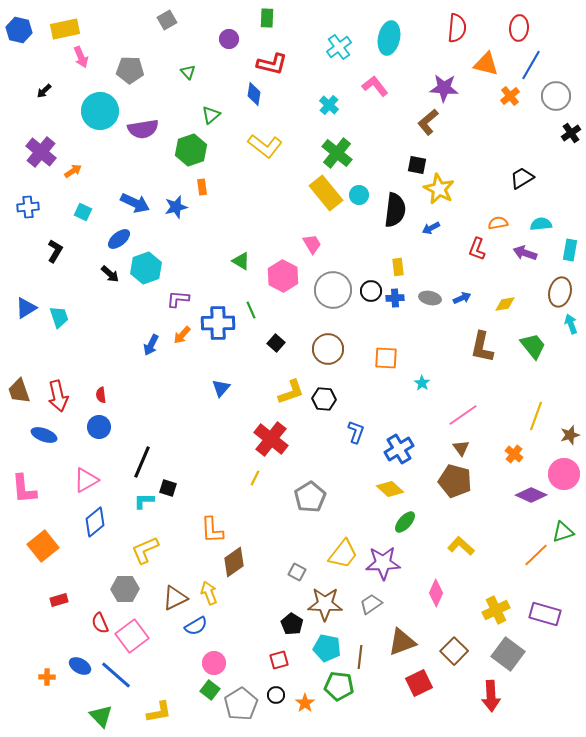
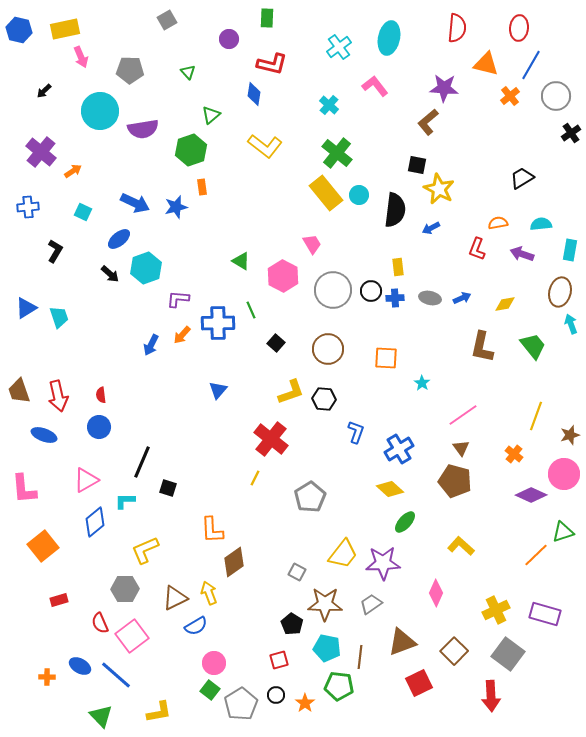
purple arrow at (525, 253): moved 3 px left, 1 px down
blue triangle at (221, 388): moved 3 px left, 2 px down
cyan L-shape at (144, 501): moved 19 px left
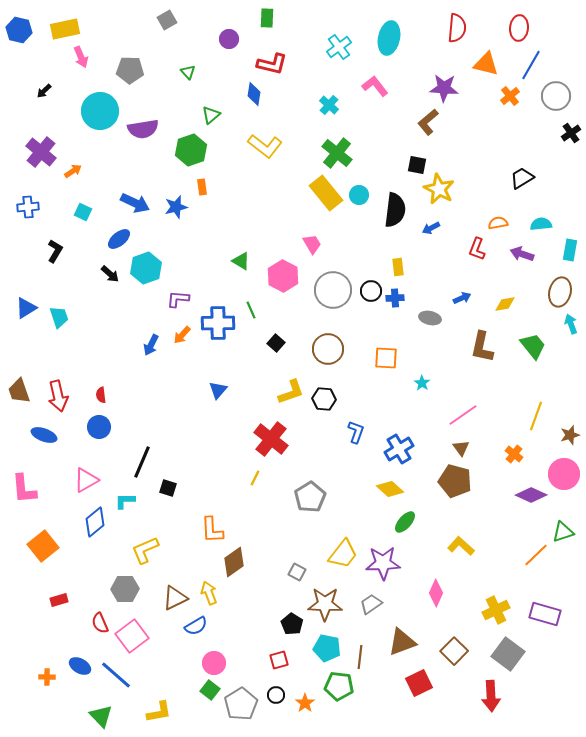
gray ellipse at (430, 298): moved 20 px down
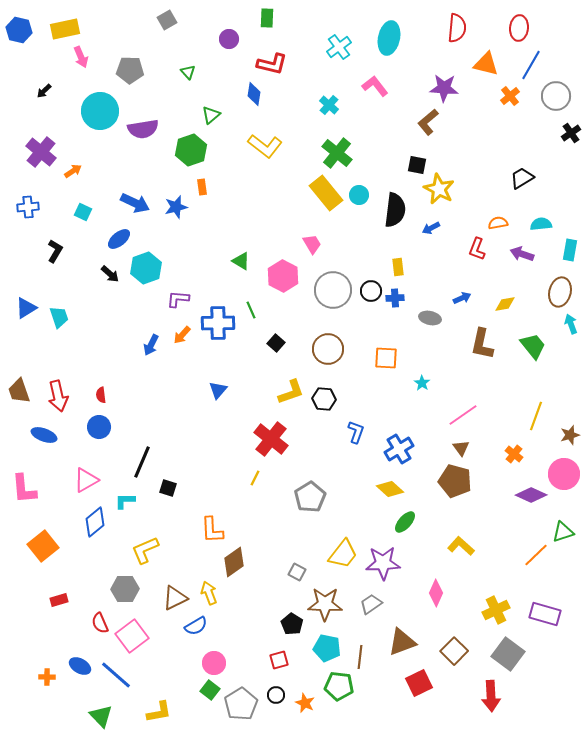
brown L-shape at (482, 347): moved 3 px up
orange star at (305, 703): rotated 12 degrees counterclockwise
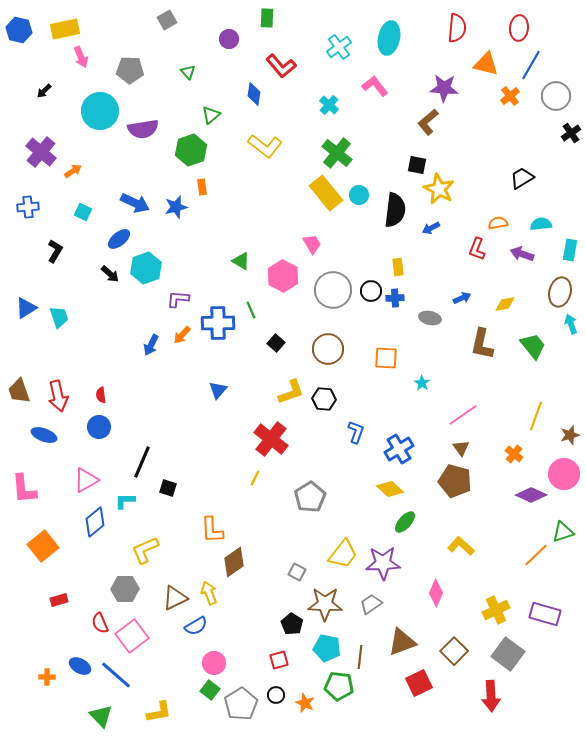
red L-shape at (272, 64): moved 9 px right, 2 px down; rotated 36 degrees clockwise
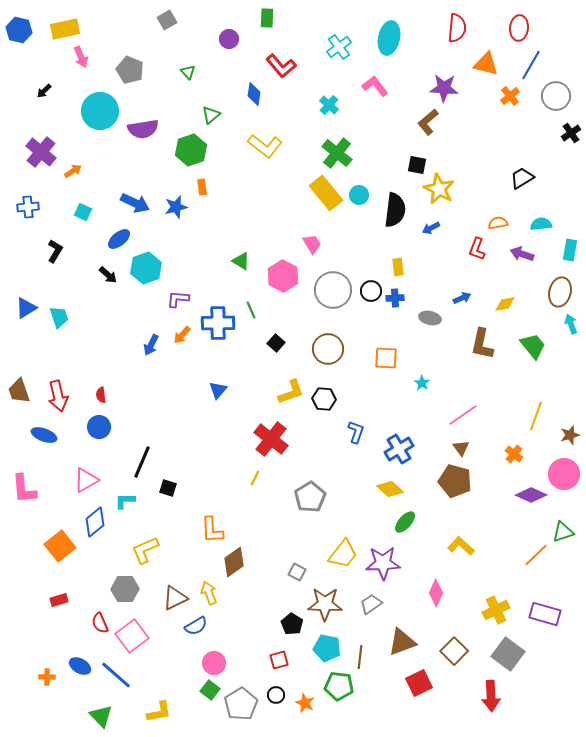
gray pentagon at (130, 70): rotated 20 degrees clockwise
black arrow at (110, 274): moved 2 px left, 1 px down
orange square at (43, 546): moved 17 px right
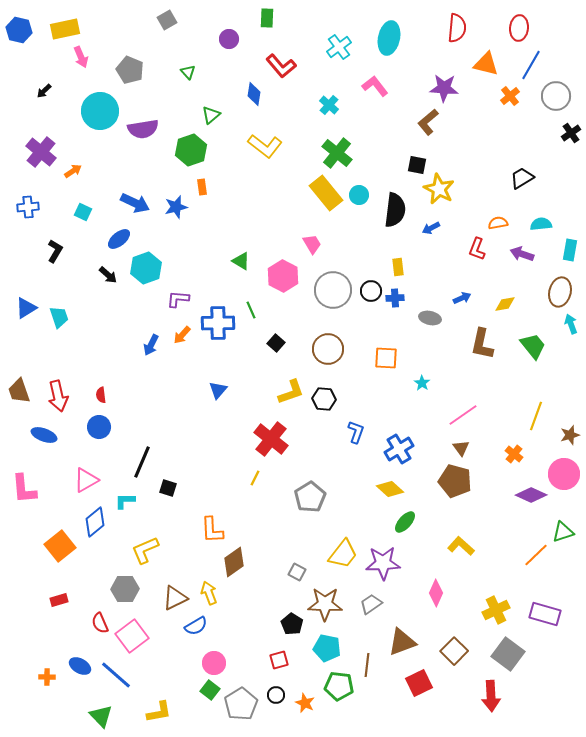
brown line at (360, 657): moved 7 px right, 8 px down
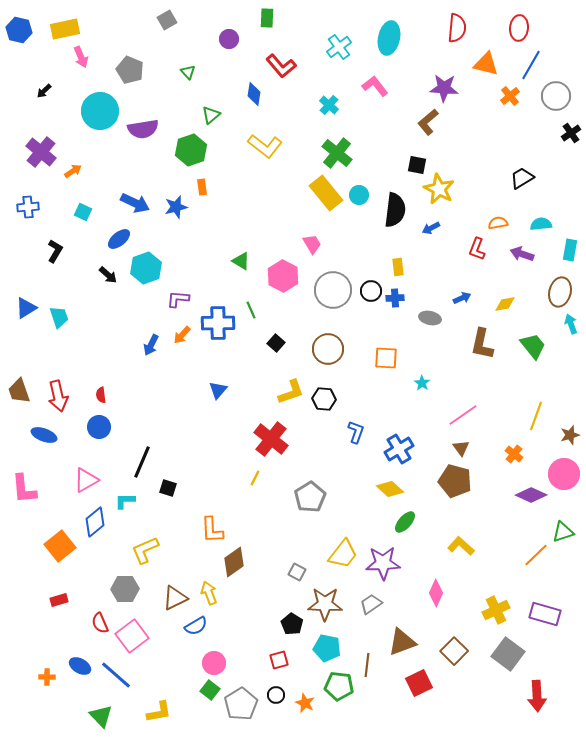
red arrow at (491, 696): moved 46 px right
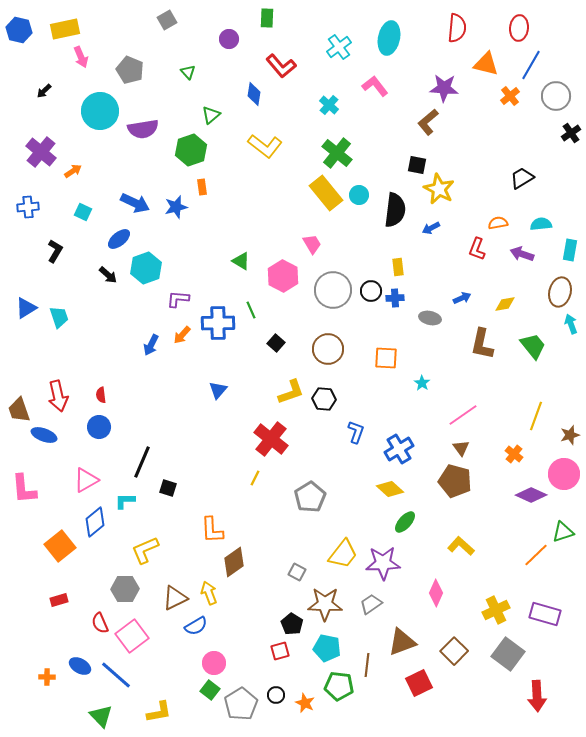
brown trapezoid at (19, 391): moved 19 px down
red square at (279, 660): moved 1 px right, 9 px up
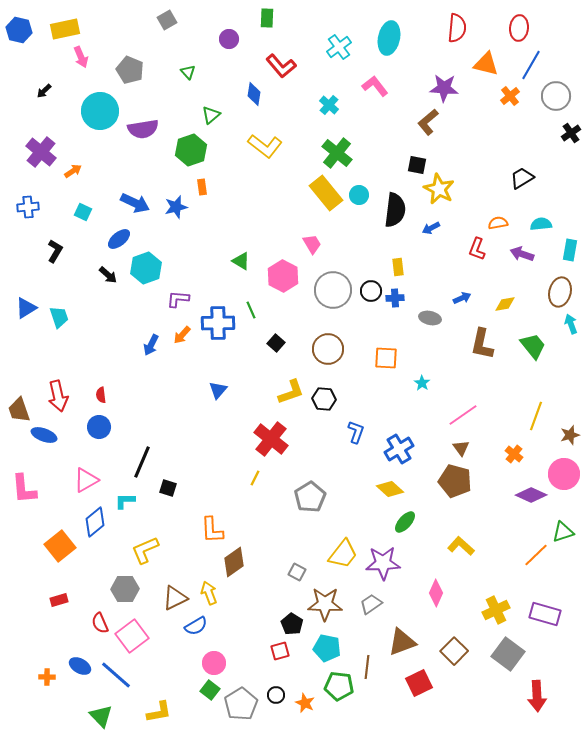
brown line at (367, 665): moved 2 px down
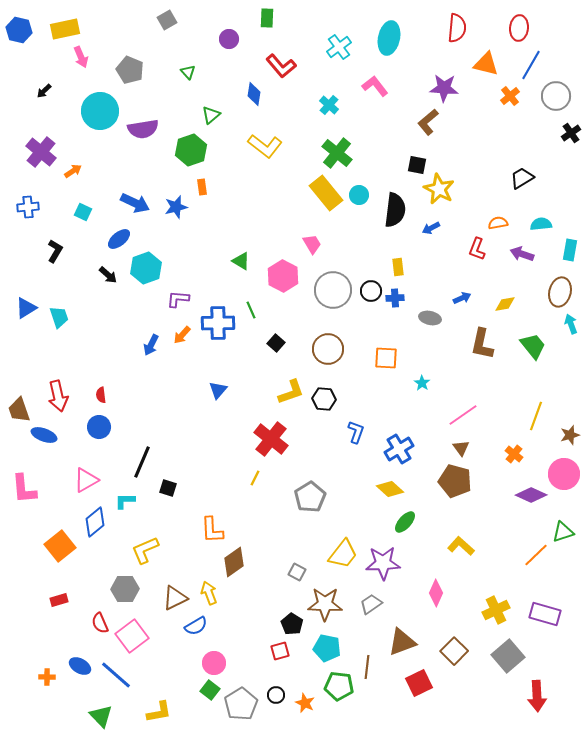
gray square at (508, 654): moved 2 px down; rotated 12 degrees clockwise
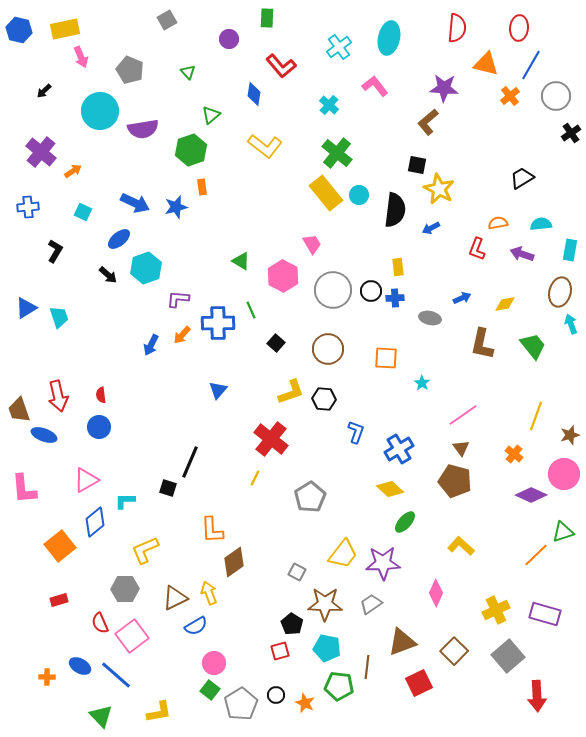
black line at (142, 462): moved 48 px right
